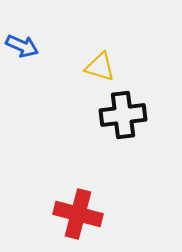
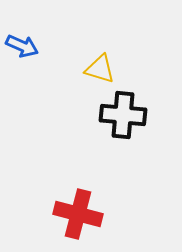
yellow triangle: moved 2 px down
black cross: rotated 12 degrees clockwise
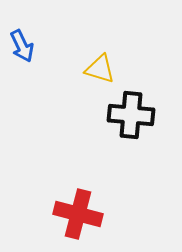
blue arrow: rotated 40 degrees clockwise
black cross: moved 8 px right
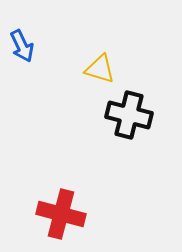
black cross: moved 2 px left; rotated 9 degrees clockwise
red cross: moved 17 px left
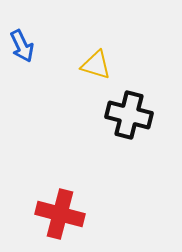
yellow triangle: moved 4 px left, 4 px up
red cross: moved 1 px left
